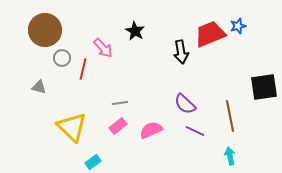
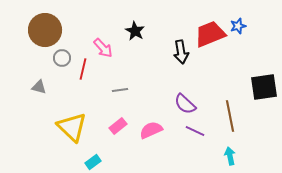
gray line: moved 13 px up
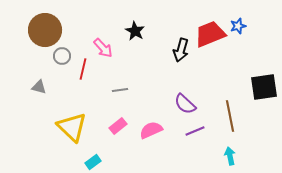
black arrow: moved 2 px up; rotated 25 degrees clockwise
gray circle: moved 2 px up
purple line: rotated 48 degrees counterclockwise
